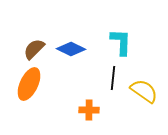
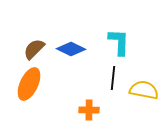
cyan L-shape: moved 2 px left
yellow semicircle: moved 1 px up; rotated 24 degrees counterclockwise
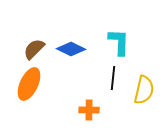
yellow semicircle: rotated 92 degrees clockwise
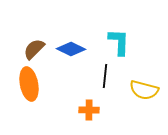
black line: moved 8 px left, 2 px up
orange ellipse: rotated 36 degrees counterclockwise
yellow semicircle: rotated 92 degrees clockwise
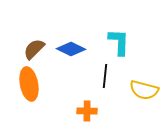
orange cross: moved 2 px left, 1 px down
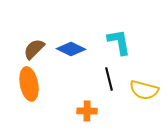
cyan L-shape: rotated 12 degrees counterclockwise
black line: moved 4 px right, 3 px down; rotated 20 degrees counterclockwise
